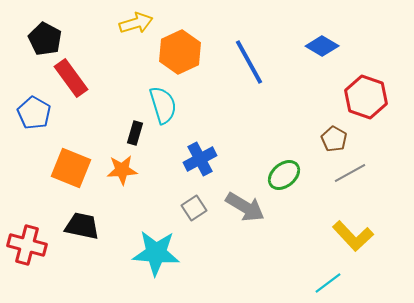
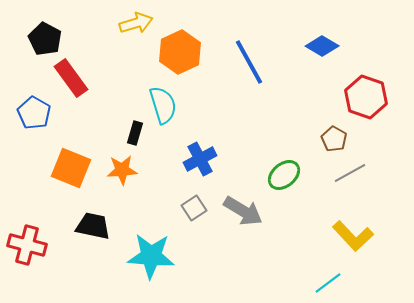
gray arrow: moved 2 px left, 4 px down
black trapezoid: moved 11 px right
cyan star: moved 5 px left, 3 px down
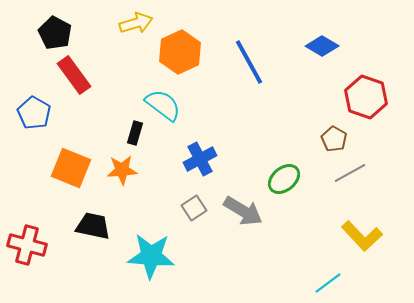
black pentagon: moved 10 px right, 6 px up
red rectangle: moved 3 px right, 3 px up
cyan semicircle: rotated 36 degrees counterclockwise
green ellipse: moved 4 px down
yellow L-shape: moved 9 px right
